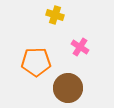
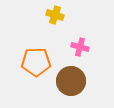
pink cross: rotated 18 degrees counterclockwise
brown circle: moved 3 px right, 7 px up
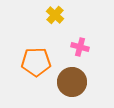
yellow cross: rotated 24 degrees clockwise
brown circle: moved 1 px right, 1 px down
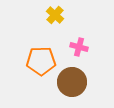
pink cross: moved 1 px left
orange pentagon: moved 5 px right, 1 px up
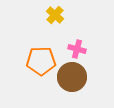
pink cross: moved 2 px left, 2 px down
brown circle: moved 5 px up
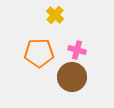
pink cross: moved 1 px down
orange pentagon: moved 2 px left, 8 px up
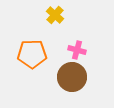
orange pentagon: moved 7 px left, 1 px down
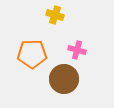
yellow cross: rotated 24 degrees counterclockwise
brown circle: moved 8 px left, 2 px down
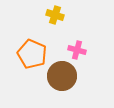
orange pentagon: rotated 24 degrees clockwise
brown circle: moved 2 px left, 3 px up
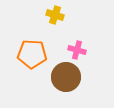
orange pentagon: rotated 20 degrees counterclockwise
brown circle: moved 4 px right, 1 px down
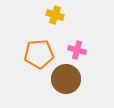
orange pentagon: moved 7 px right; rotated 8 degrees counterclockwise
brown circle: moved 2 px down
